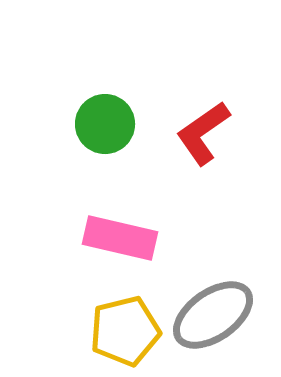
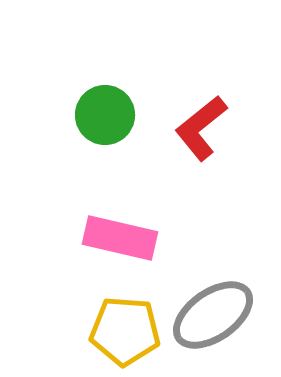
green circle: moved 9 px up
red L-shape: moved 2 px left, 5 px up; rotated 4 degrees counterclockwise
yellow pentagon: rotated 18 degrees clockwise
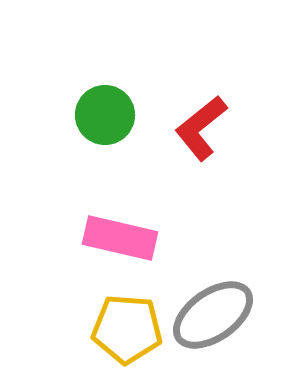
yellow pentagon: moved 2 px right, 2 px up
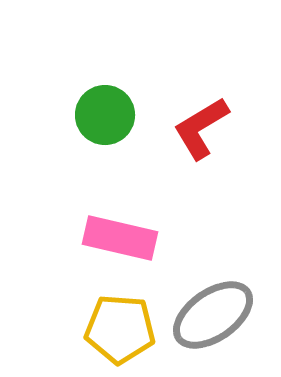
red L-shape: rotated 8 degrees clockwise
yellow pentagon: moved 7 px left
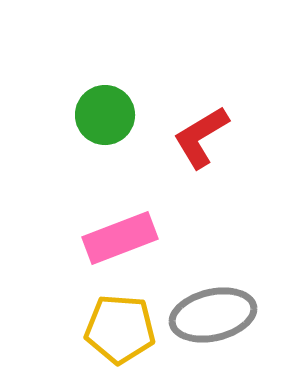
red L-shape: moved 9 px down
pink rectangle: rotated 34 degrees counterclockwise
gray ellipse: rotated 22 degrees clockwise
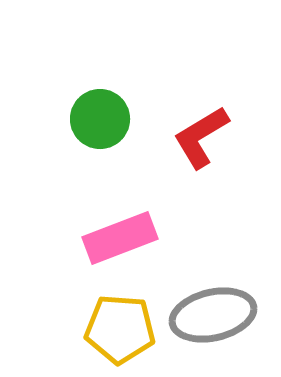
green circle: moved 5 px left, 4 px down
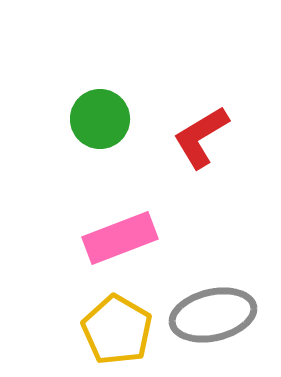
yellow pentagon: moved 3 px left, 1 px down; rotated 26 degrees clockwise
